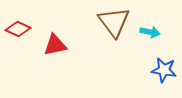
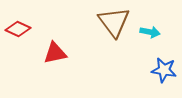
red triangle: moved 8 px down
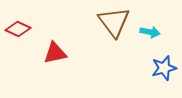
blue star: moved 2 px up; rotated 25 degrees counterclockwise
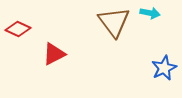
cyan arrow: moved 19 px up
red triangle: moved 1 px left, 1 px down; rotated 15 degrees counterclockwise
blue star: rotated 10 degrees counterclockwise
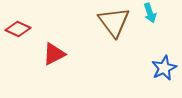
cyan arrow: rotated 60 degrees clockwise
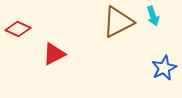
cyan arrow: moved 3 px right, 3 px down
brown triangle: moved 4 px right; rotated 40 degrees clockwise
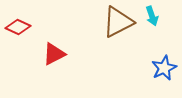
cyan arrow: moved 1 px left
red diamond: moved 2 px up
